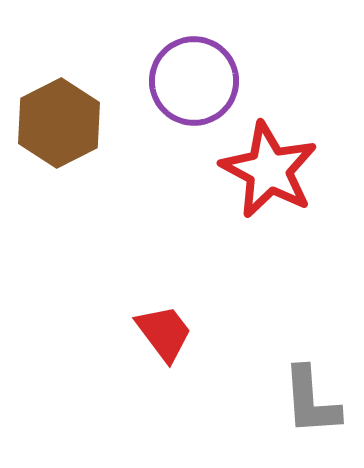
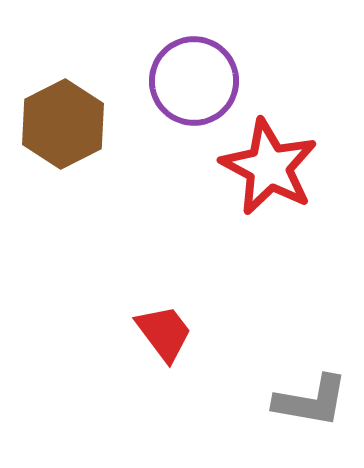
brown hexagon: moved 4 px right, 1 px down
red star: moved 3 px up
gray L-shape: rotated 76 degrees counterclockwise
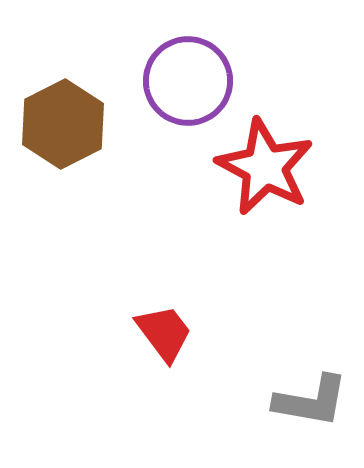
purple circle: moved 6 px left
red star: moved 4 px left
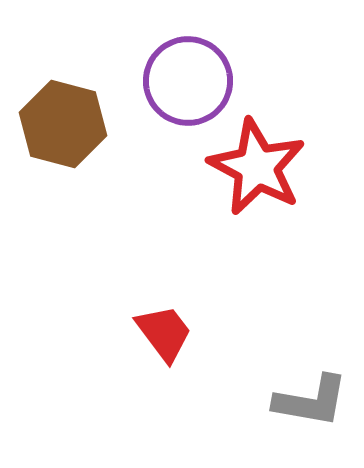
brown hexagon: rotated 18 degrees counterclockwise
red star: moved 8 px left
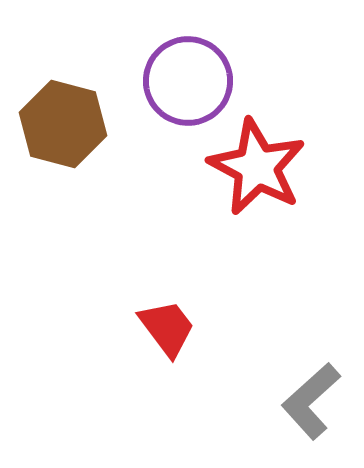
red trapezoid: moved 3 px right, 5 px up
gray L-shape: rotated 128 degrees clockwise
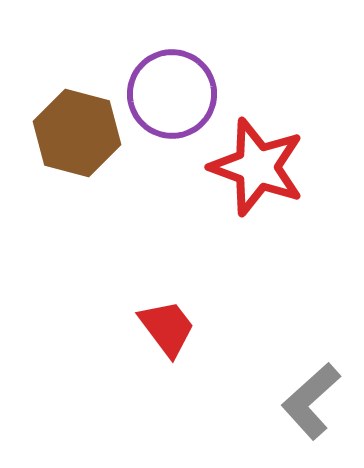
purple circle: moved 16 px left, 13 px down
brown hexagon: moved 14 px right, 9 px down
red star: rotated 8 degrees counterclockwise
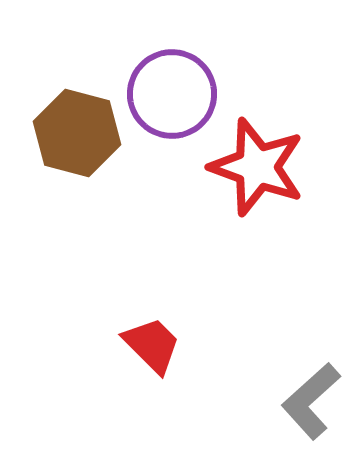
red trapezoid: moved 15 px left, 17 px down; rotated 8 degrees counterclockwise
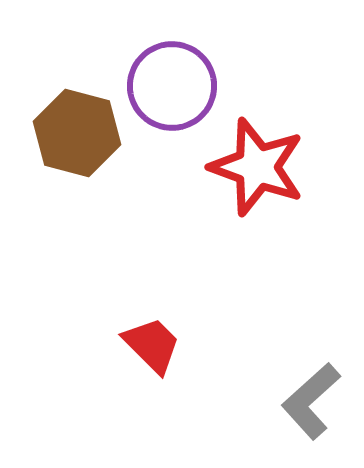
purple circle: moved 8 px up
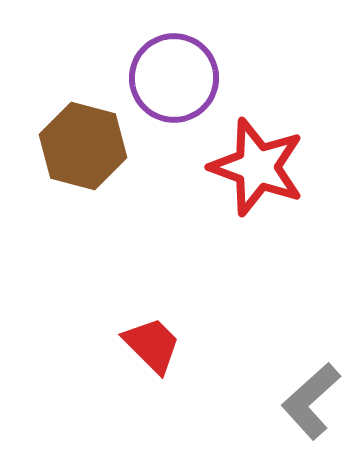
purple circle: moved 2 px right, 8 px up
brown hexagon: moved 6 px right, 13 px down
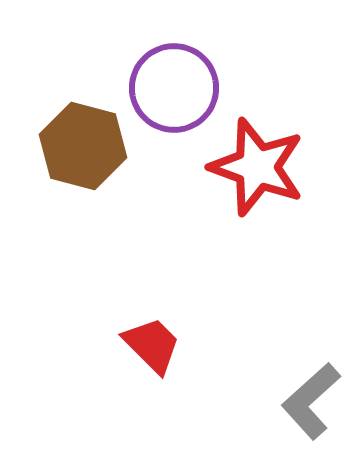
purple circle: moved 10 px down
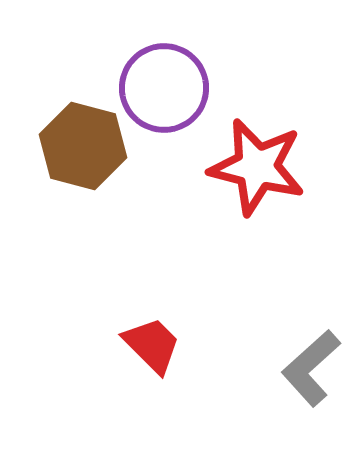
purple circle: moved 10 px left
red star: rotated 6 degrees counterclockwise
gray L-shape: moved 33 px up
